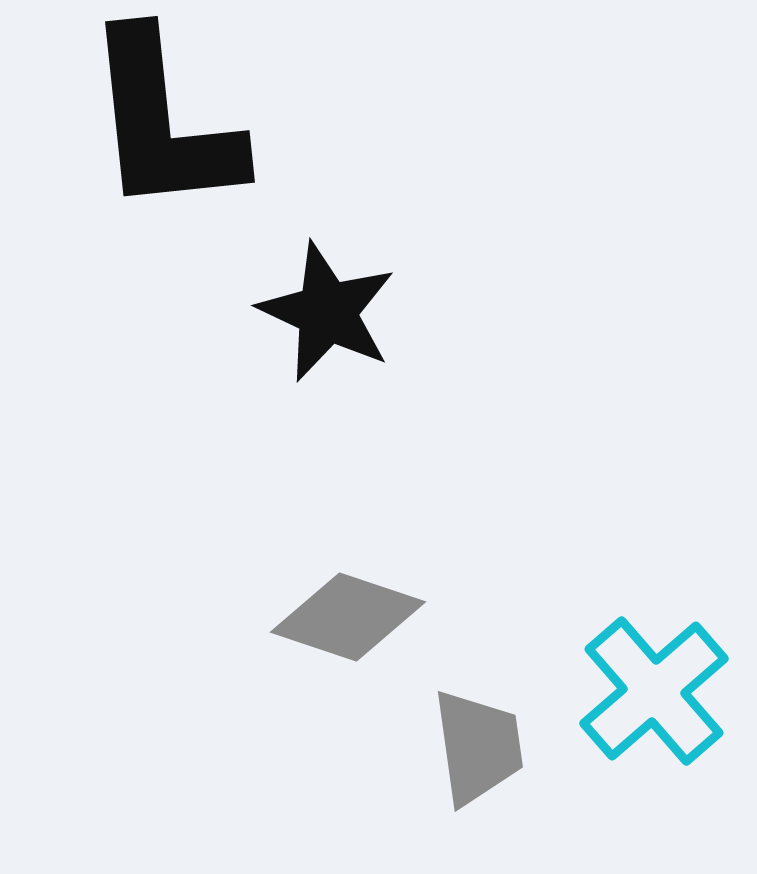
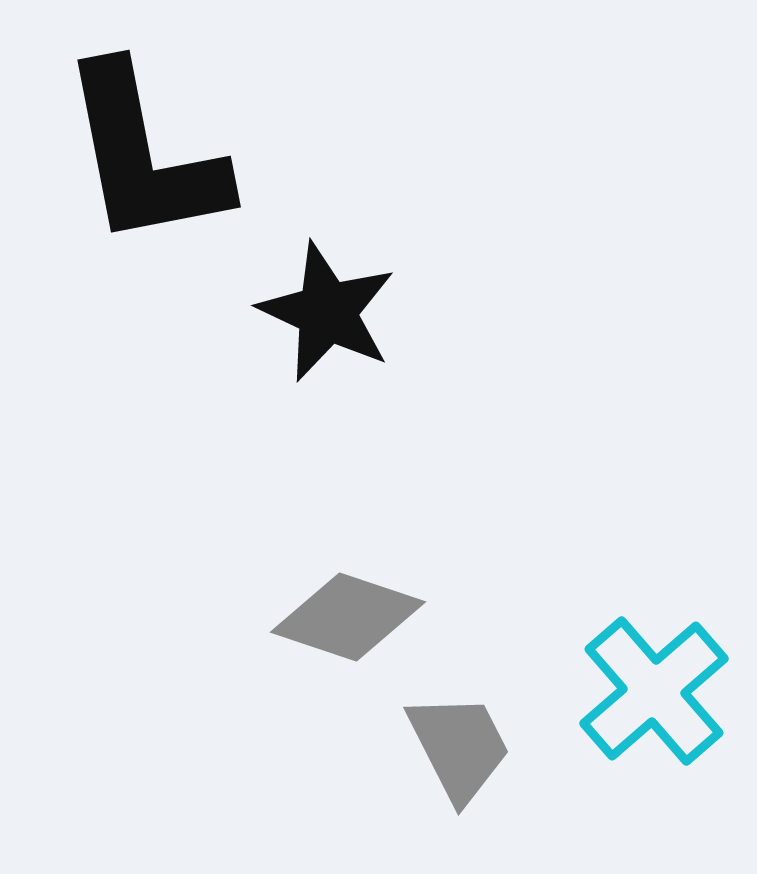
black L-shape: moved 19 px left, 33 px down; rotated 5 degrees counterclockwise
gray trapezoid: moved 19 px left; rotated 19 degrees counterclockwise
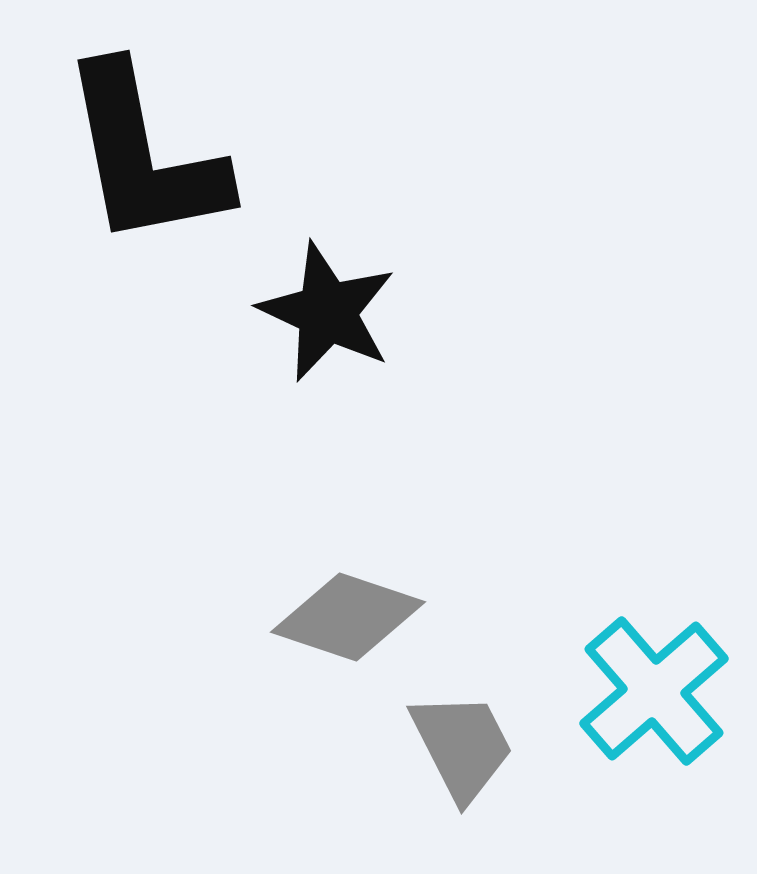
gray trapezoid: moved 3 px right, 1 px up
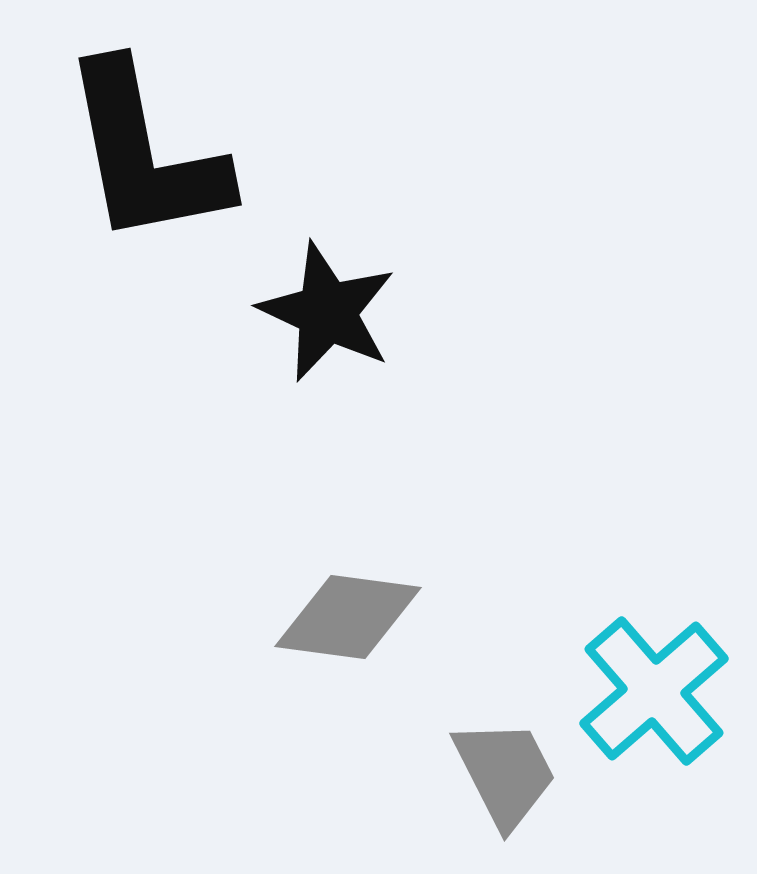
black L-shape: moved 1 px right, 2 px up
gray diamond: rotated 11 degrees counterclockwise
gray trapezoid: moved 43 px right, 27 px down
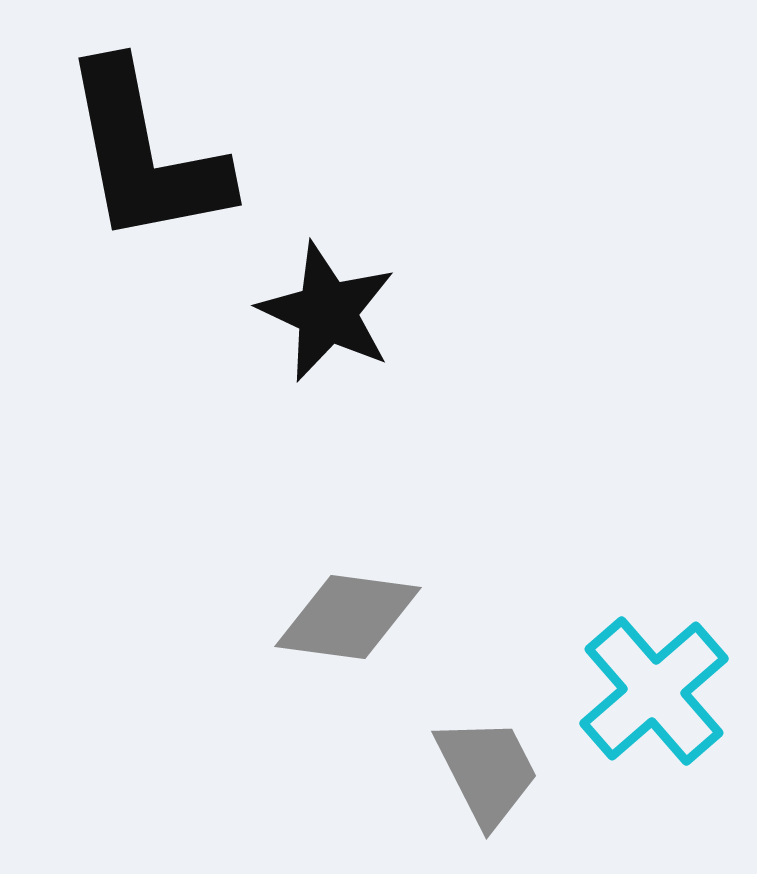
gray trapezoid: moved 18 px left, 2 px up
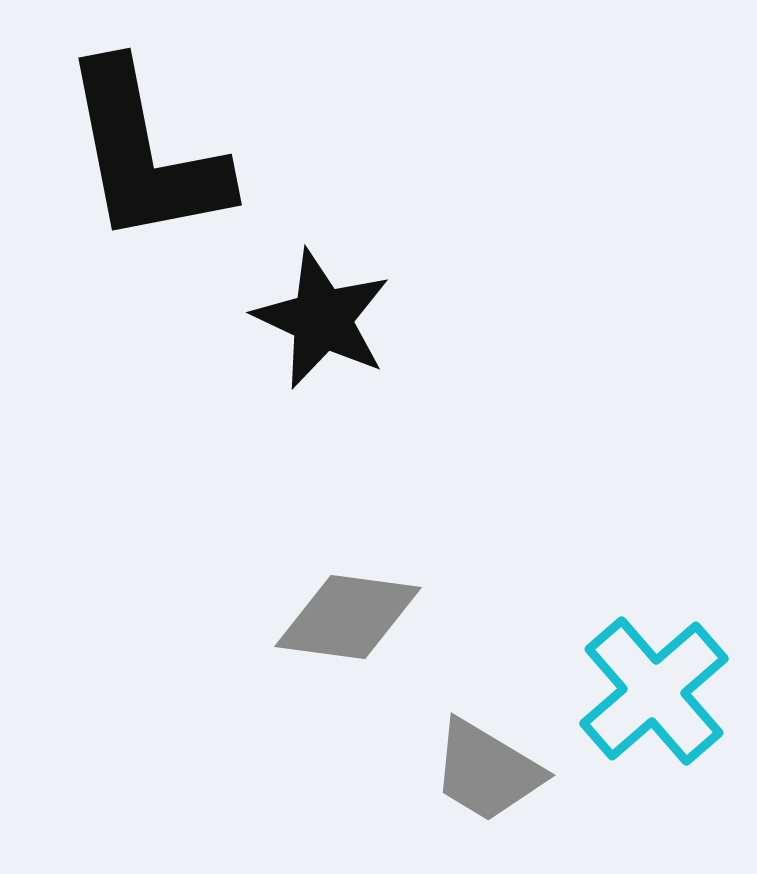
black star: moved 5 px left, 7 px down
gray trapezoid: rotated 148 degrees clockwise
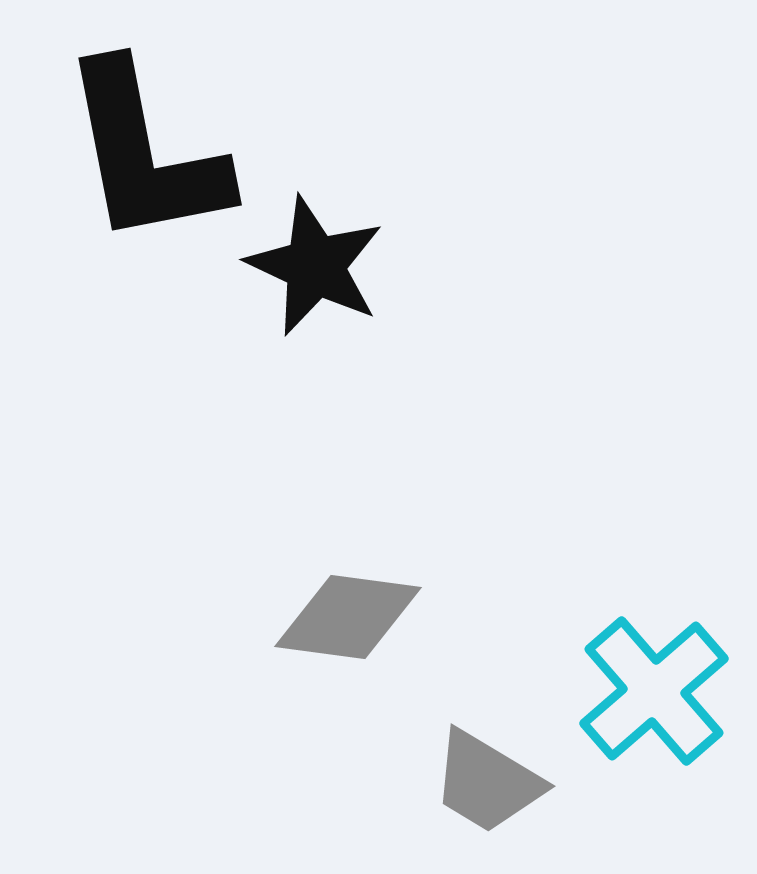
black star: moved 7 px left, 53 px up
gray trapezoid: moved 11 px down
